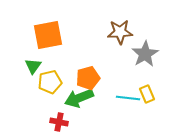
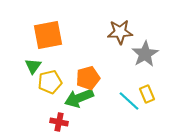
cyan line: moved 1 px right, 3 px down; rotated 35 degrees clockwise
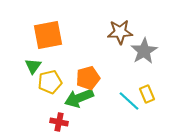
gray star: moved 1 px left, 3 px up
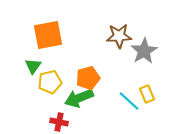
brown star: moved 1 px left, 4 px down
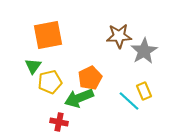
orange pentagon: moved 2 px right; rotated 10 degrees counterclockwise
yellow rectangle: moved 3 px left, 3 px up
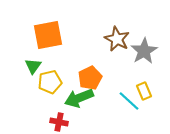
brown star: moved 2 px left, 3 px down; rotated 30 degrees clockwise
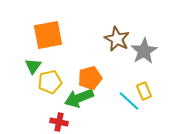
orange pentagon: rotated 10 degrees clockwise
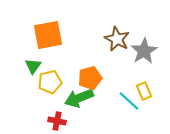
red cross: moved 2 px left, 1 px up
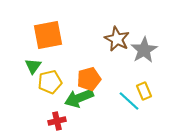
gray star: moved 1 px up
orange pentagon: moved 1 px left, 1 px down
red cross: rotated 24 degrees counterclockwise
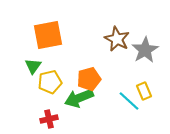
gray star: moved 1 px right
red cross: moved 8 px left, 2 px up
